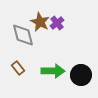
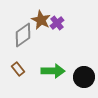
brown star: moved 1 px right, 2 px up
gray diamond: rotated 70 degrees clockwise
brown rectangle: moved 1 px down
black circle: moved 3 px right, 2 px down
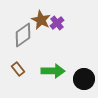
black circle: moved 2 px down
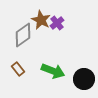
green arrow: rotated 20 degrees clockwise
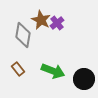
gray diamond: rotated 45 degrees counterclockwise
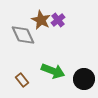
purple cross: moved 1 px right, 3 px up
gray diamond: rotated 35 degrees counterclockwise
brown rectangle: moved 4 px right, 11 px down
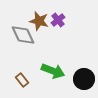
brown star: moved 2 px left, 1 px down; rotated 12 degrees counterclockwise
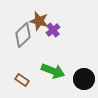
purple cross: moved 5 px left, 10 px down
gray diamond: rotated 70 degrees clockwise
brown rectangle: rotated 16 degrees counterclockwise
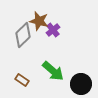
green arrow: rotated 20 degrees clockwise
black circle: moved 3 px left, 5 px down
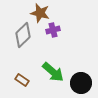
brown star: moved 1 px right, 8 px up
purple cross: rotated 24 degrees clockwise
green arrow: moved 1 px down
black circle: moved 1 px up
